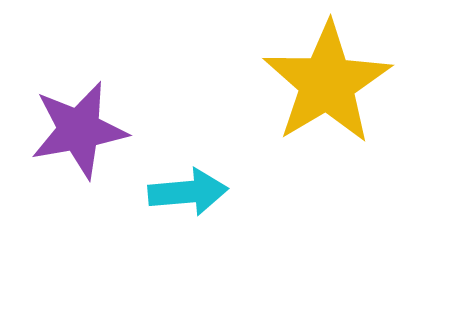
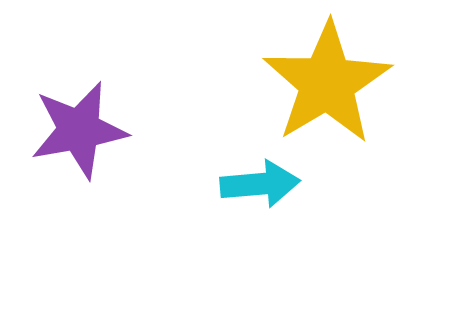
cyan arrow: moved 72 px right, 8 px up
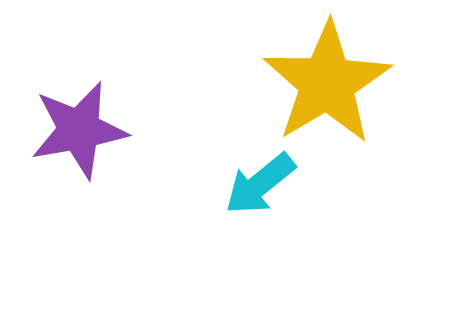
cyan arrow: rotated 146 degrees clockwise
